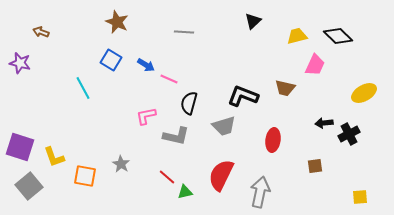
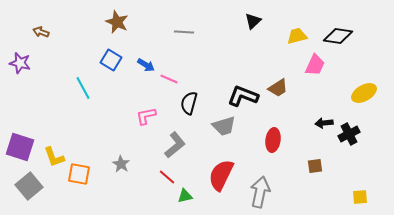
black diamond: rotated 36 degrees counterclockwise
brown trapezoid: moved 7 px left; rotated 45 degrees counterclockwise
gray L-shape: moved 1 px left, 9 px down; rotated 52 degrees counterclockwise
orange square: moved 6 px left, 2 px up
green triangle: moved 4 px down
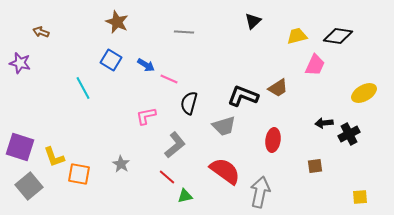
red semicircle: moved 4 px right, 4 px up; rotated 100 degrees clockwise
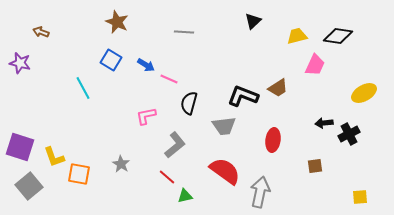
gray trapezoid: rotated 10 degrees clockwise
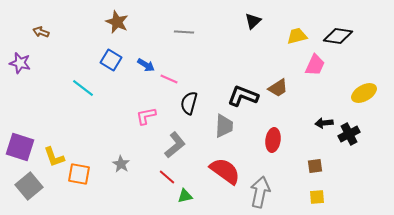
cyan line: rotated 25 degrees counterclockwise
gray trapezoid: rotated 80 degrees counterclockwise
yellow square: moved 43 px left
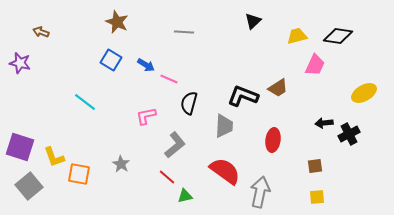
cyan line: moved 2 px right, 14 px down
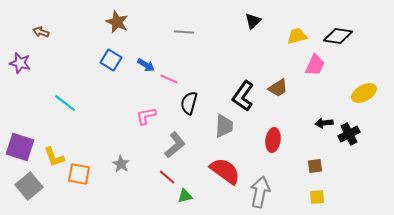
black L-shape: rotated 76 degrees counterclockwise
cyan line: moved 20 px left, 1 px down
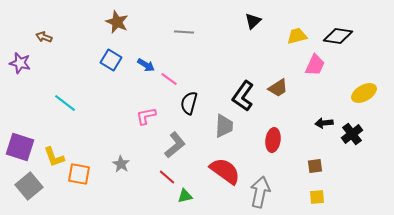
brown arrow: moved 3 px right, 5 px down
pink line: rotated 12 degrees clockwise
black cross: moved 3 px right; rotated 10 degrees counterclockwise
